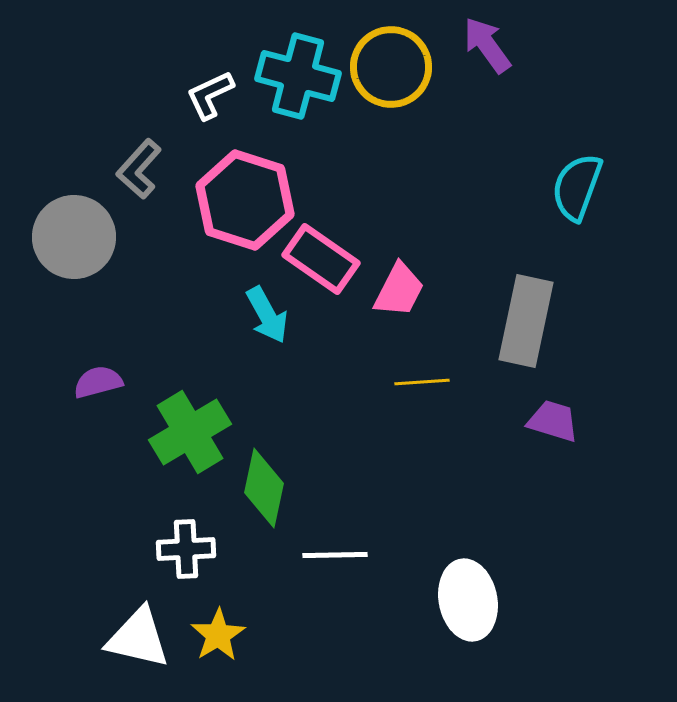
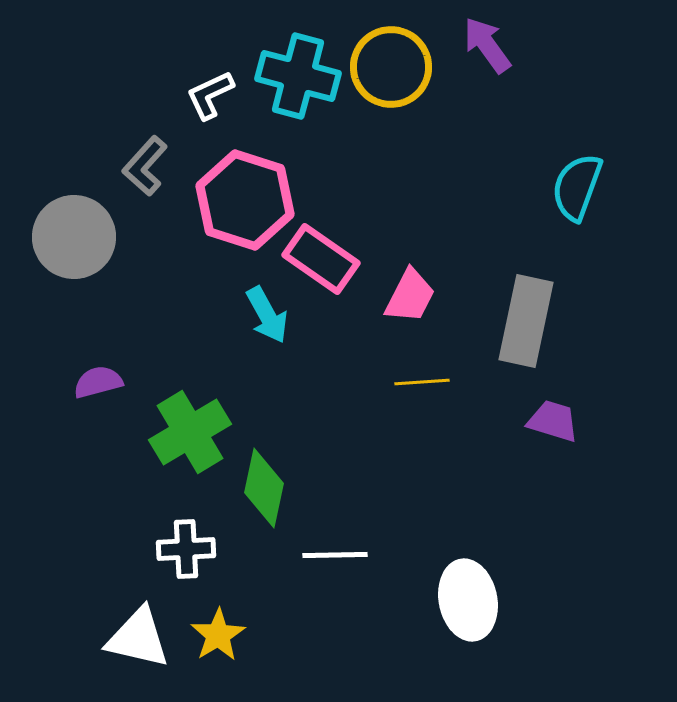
gray L-shape: moved 6 px right, 3 px up
pink trapezoid: moved 11 px right, 6 px down
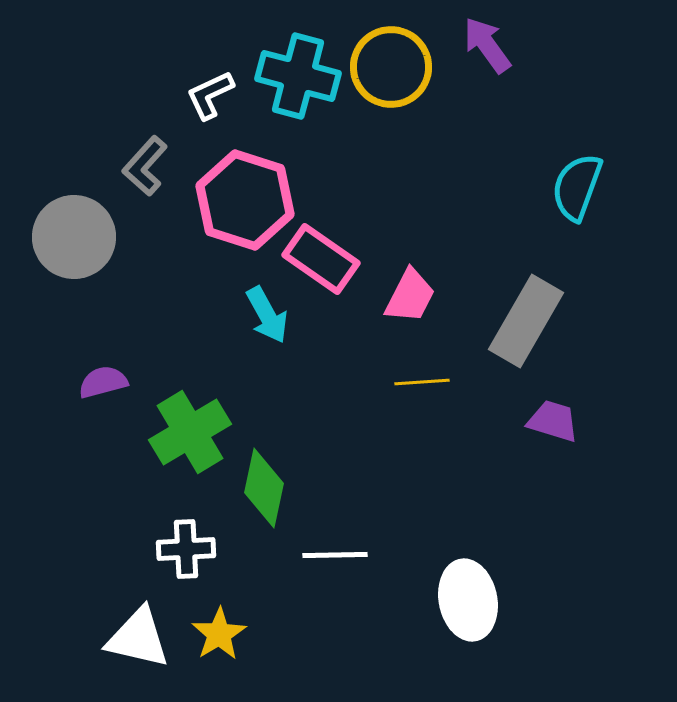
gray rectangle: rotated 18 degrees clockwise
purple semicircle: moved 5 px right
yellow star: moved 1 px right, 1 px up
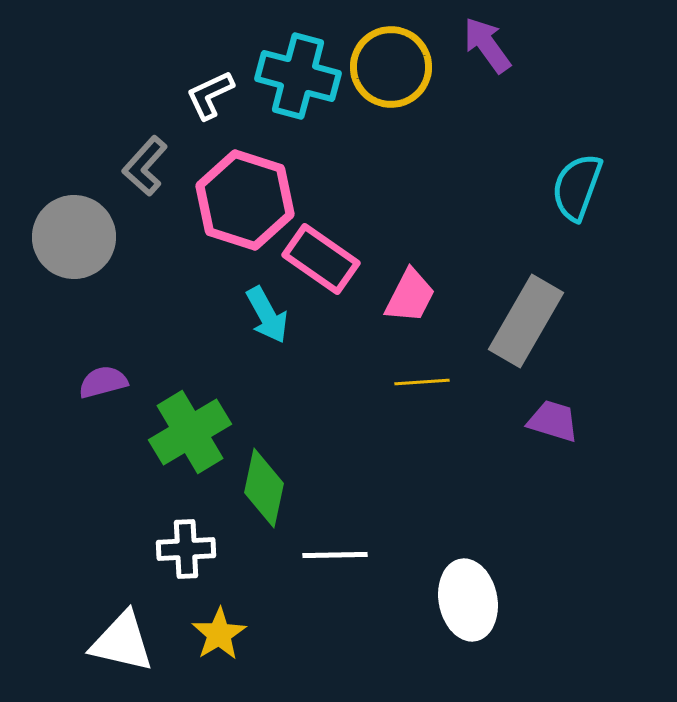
white triangle: moved 16 px left, 4 px down
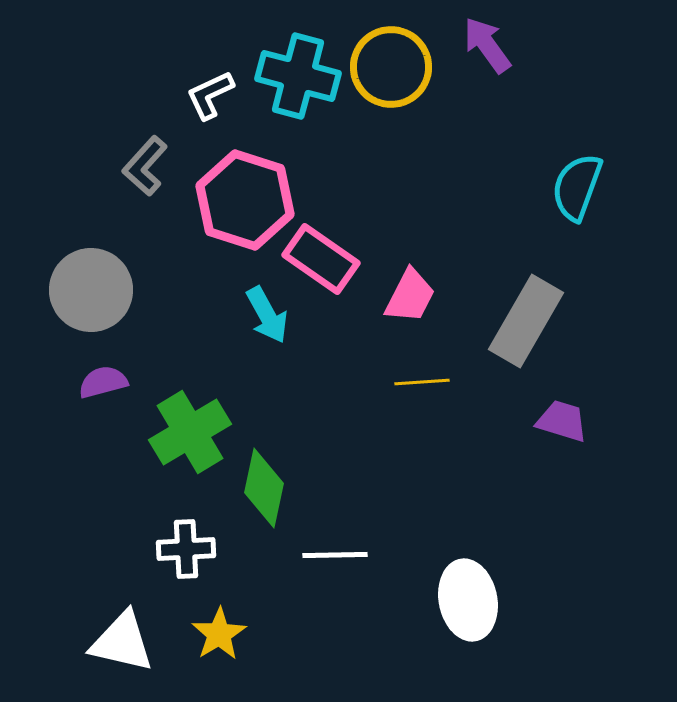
gray circle: moved 17 px right, 53 px down
purple trapezoid: moved 9 px right
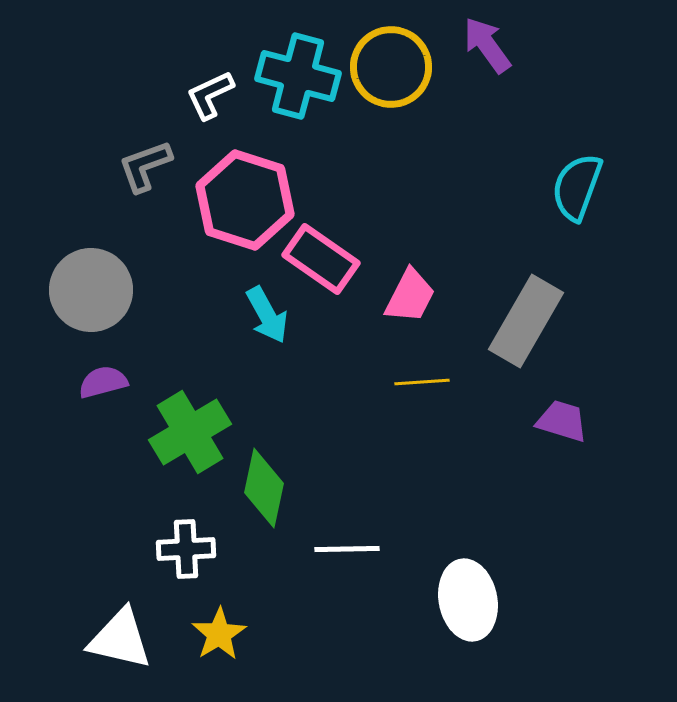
gray L-shape: rotated 28 degrees clockwise
white line: moved 12 px right, 6 px up
white triangle: moved 2 px left, 3 px up
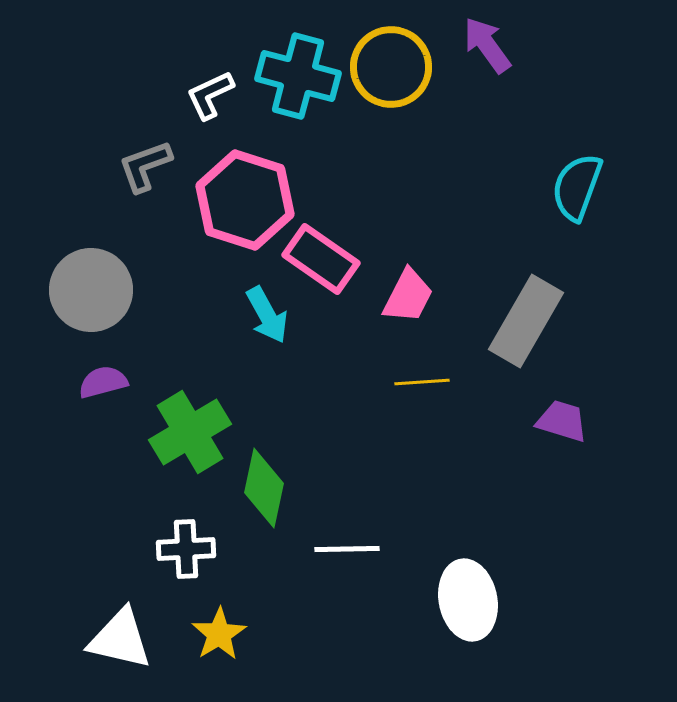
pink trapezoid: moved 2 px left
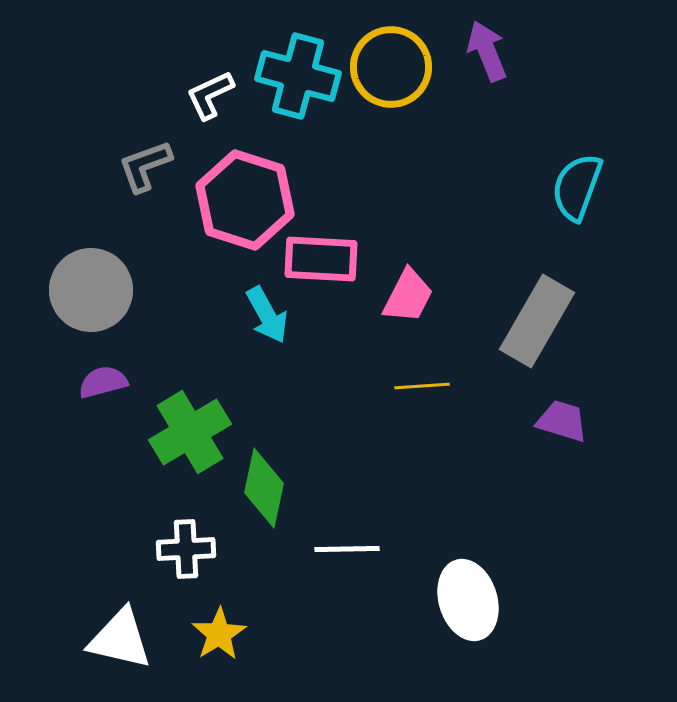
purple arrow: moved 6 px down; rotated 14 degrees clockwise
pink rectangle: rotated 32 degrees counterclockwise
gray rectangle: moved 11 px right
yellow line: moved 4 px down
white ellipse: rotated 6 degrees counterclockwise
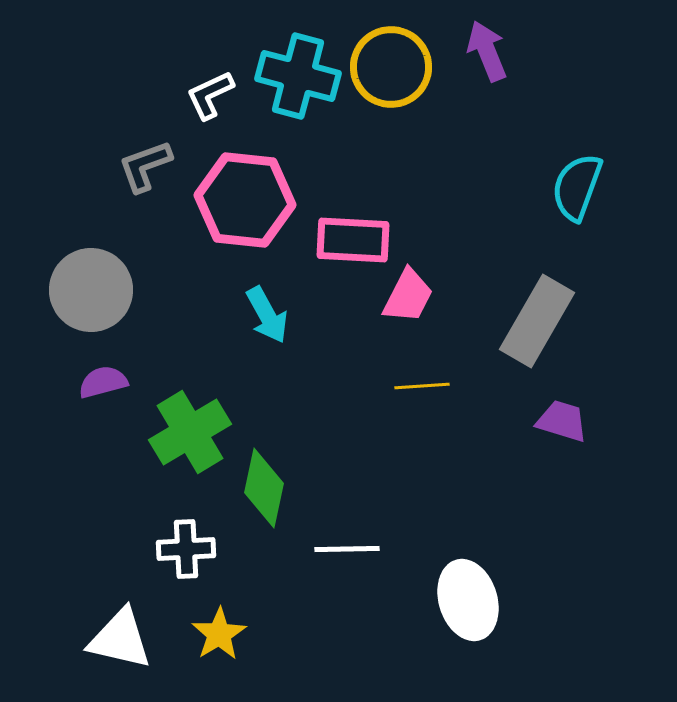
pink hexagon: rotated 12 degrees counterclockwise
pink rectangle: moved 32 px right, 19 px up
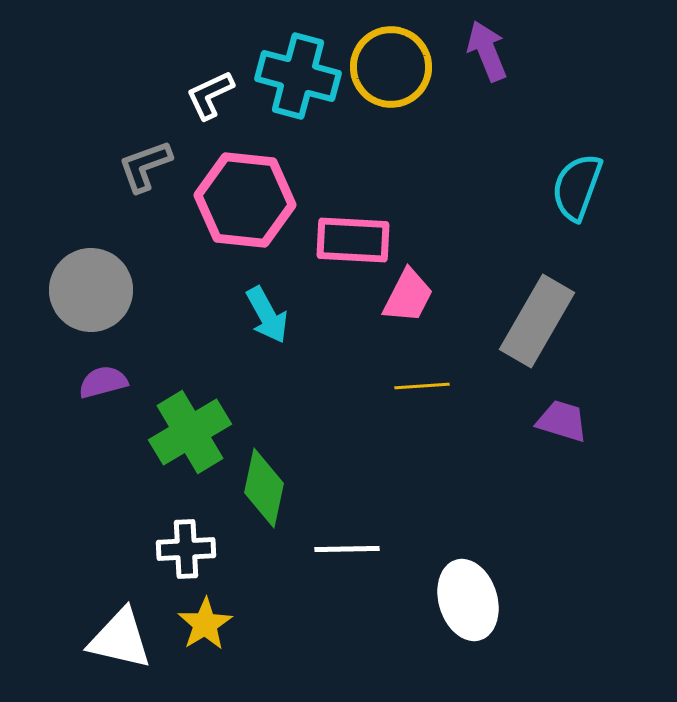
yellow star: moved 14 px left, 10 px up
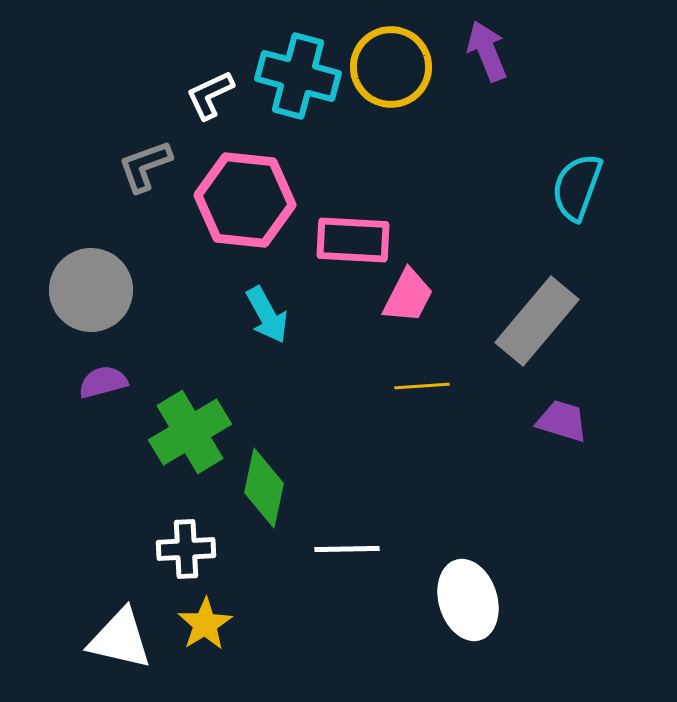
gray rectangle: rotated 10 degrees clockwise
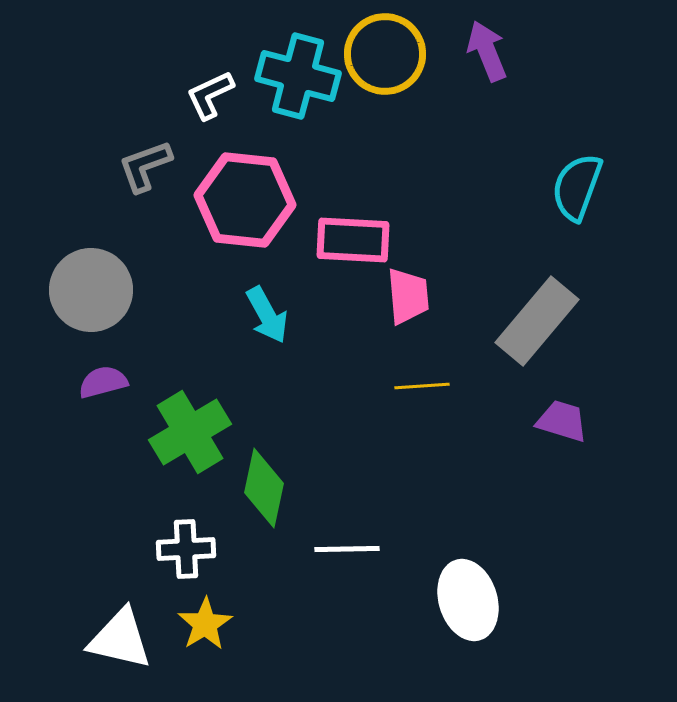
yellow circle: moved 6 px left, 13 px up
pink trapezoid: rotated 32 degrees counterclockwise
